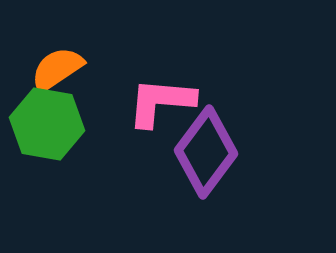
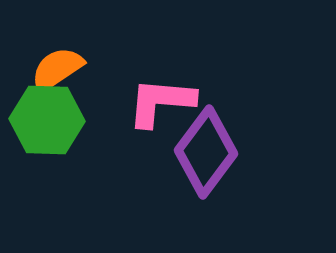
green hexagon: moved 4 px up; rotated 8 degrees counterclockwise
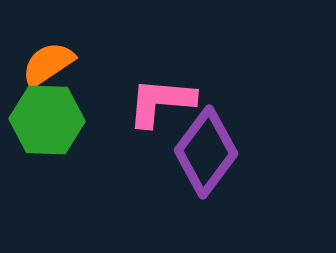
orange semicircle: moved 9 px left, 5 px up
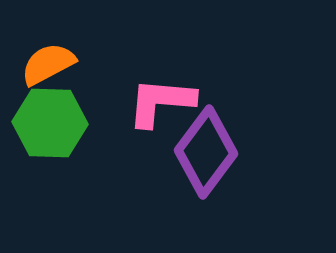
orange semicircle: rotated 6 degrees clockwise
green hexagon: moved 3 px right, 3 px down
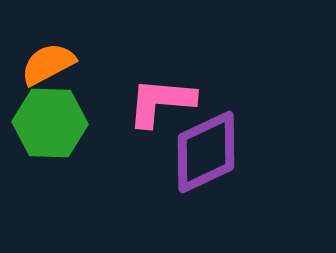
purple diamond: rotated 28 degrees clockwise
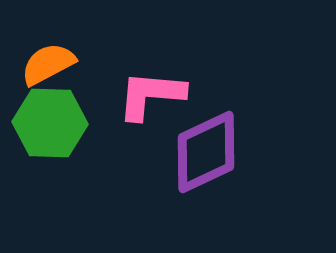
pink L-shape: moved 10 px left, 7 px up
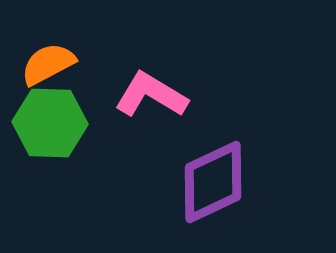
pink L-shape: rotated 26 degrees clockwise
purple diamond: moved 7 px right, 30 px down
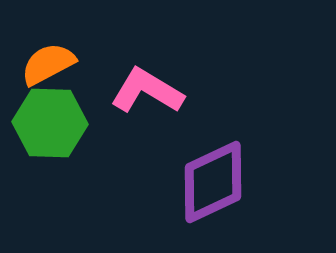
pink L-shape: moved 4 px left, 4 px up
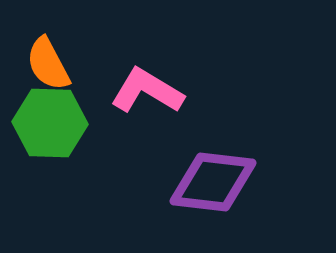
orange semicircle: rotated 90 degrees counterclockwise
purple diamond: rotated 32 degrees clockwise
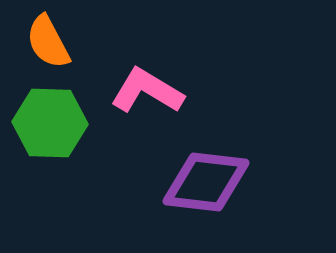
orange semicircle: moved 22 px up
purple diamond: moved 7 px left
